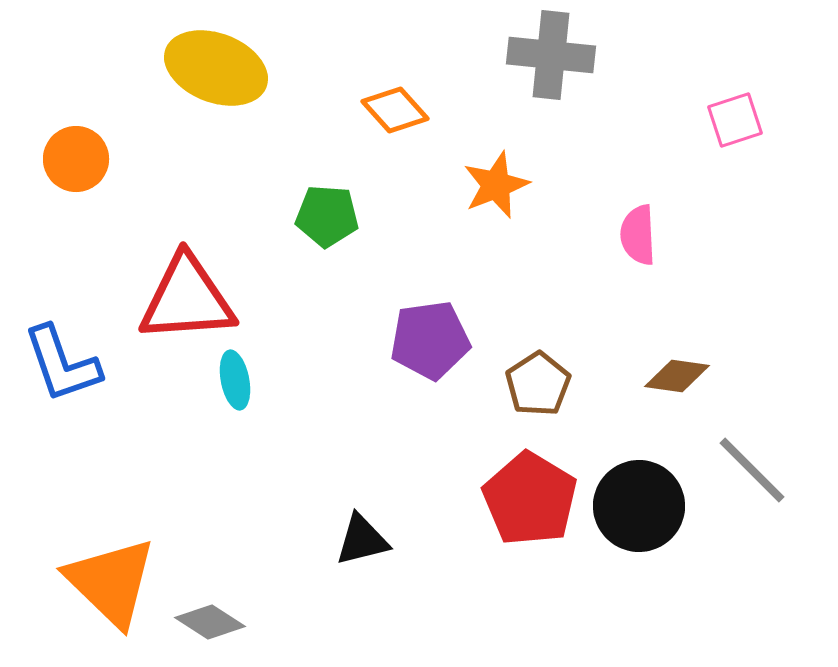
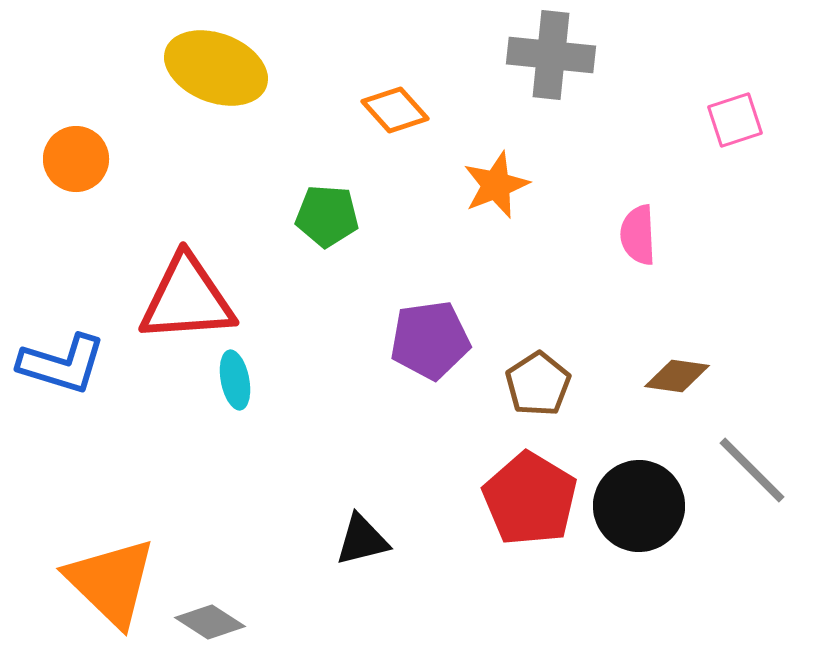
blue L-shape: rotated 54 degrees counterclockwise
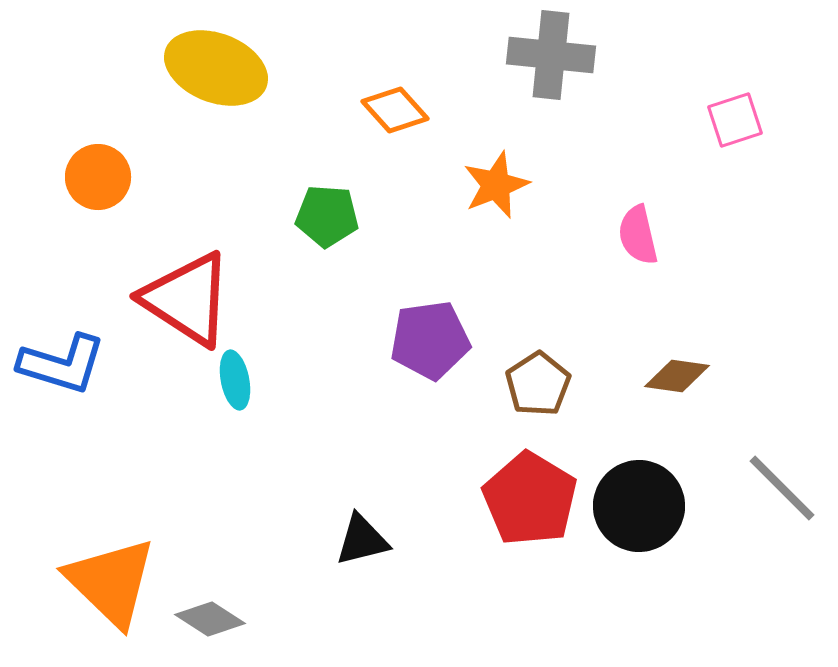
orange circle: moved 22 px right, 18 px down
pink semicircle: rotated 10 degrees counterclockwise
red triangle: rotated 37 degrees clockwise
gray line: moved 30 px right, 18 px down
gray diamond: moved 3 px up
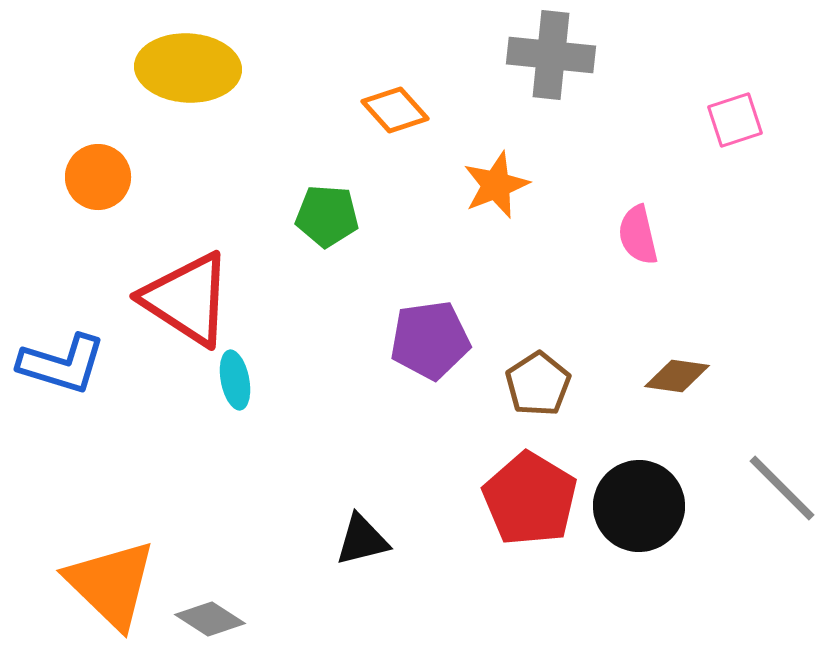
yellow ellipse: moved 28 px left; rotated 18 degrees counterclockwise
orange triangle: moved 2 px down
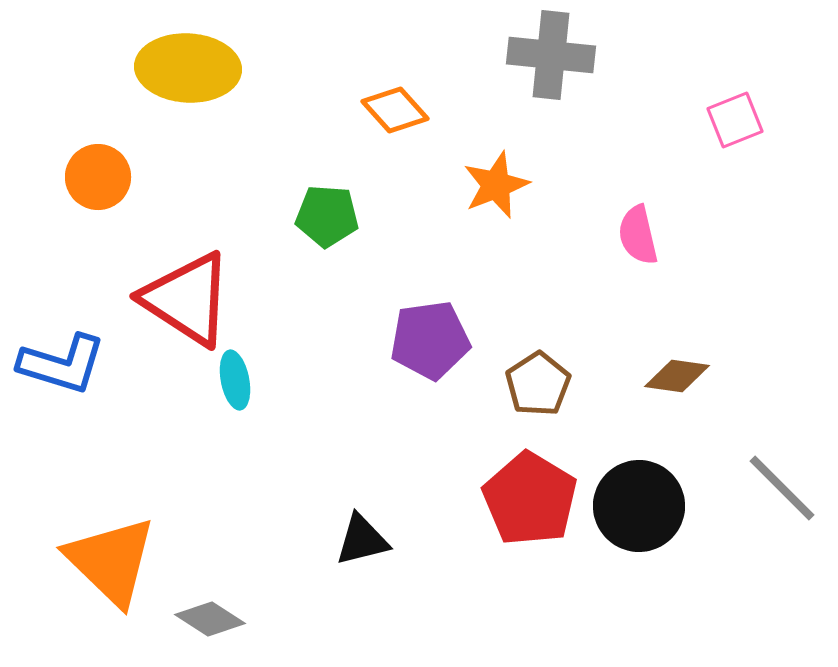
pink square: rotated 4 degrees counterclockwise
orange triangle: moved 23 px up
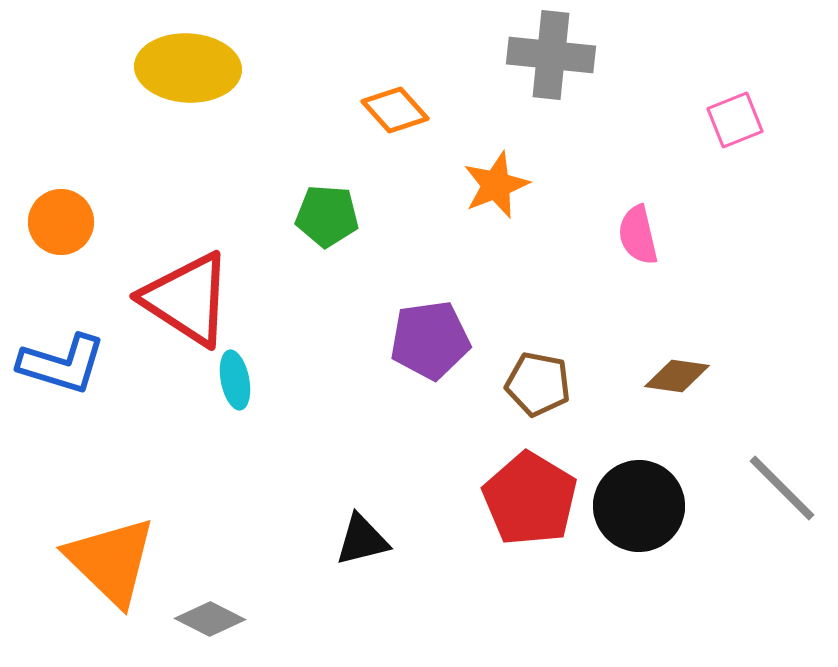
orange circle: moved 37 px left, 45 px down
brown pentagon: rotated 28 degrees counterclockwise
gray diamond: rotated 6 degrees counterclockwise
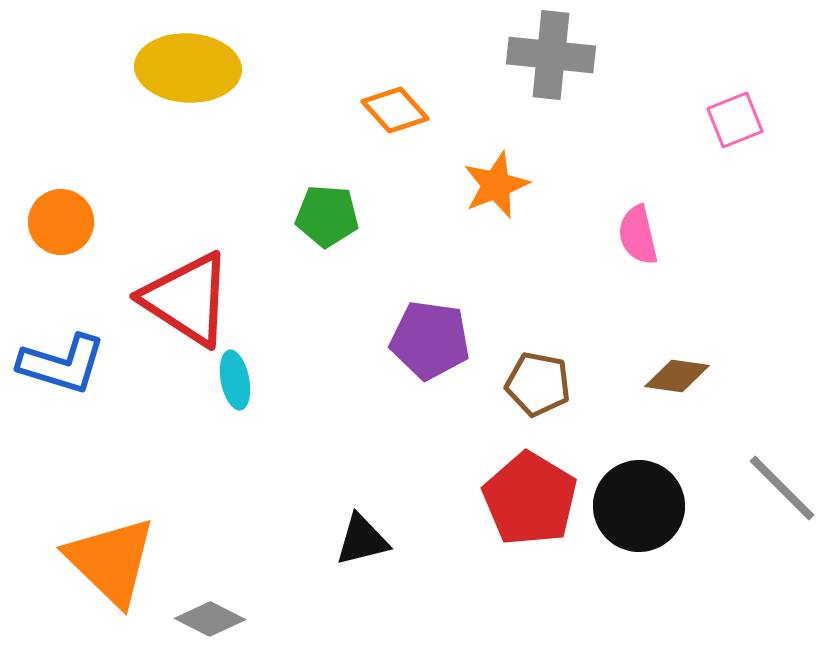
purple pentagon: rotated 16 degrees clockwise
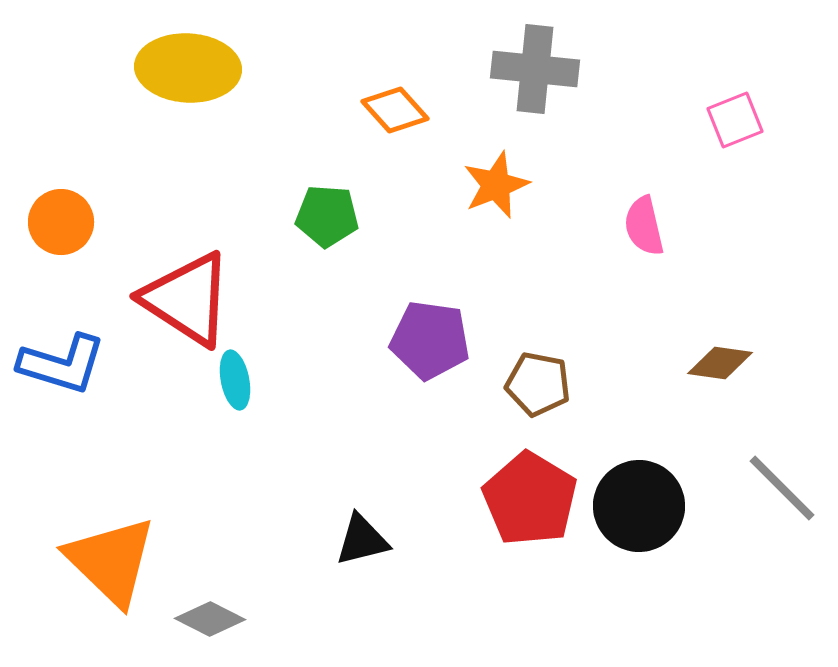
gray cross: moved 16 px left, 14 px down
pink semicircle: moved 6 px right, 9 px up
brown diamond: moved 43 px right, 13 px up
